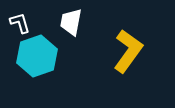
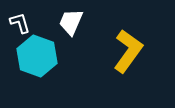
white trapezoid: rotated 12 degrees clockwise
cyan hexagon: rotated 21 degrees counterclockwise
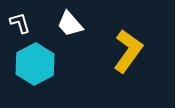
white trapezoid: moved 1 px left, 2 px down; rotated 64 degrees counterclockwise
cyan hexagon: moved 2 px left, 8 px down; rotated 12 degrees clockwise
